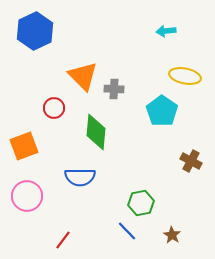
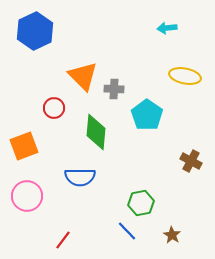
cyan arrow: moved 1 px right, 3 px up
cyan pentagon: moved 15 px left, 4 px down
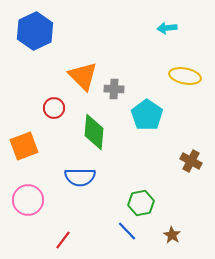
green diamond: moved 2 px left
pink circle: moved 1 px right, 4 px down
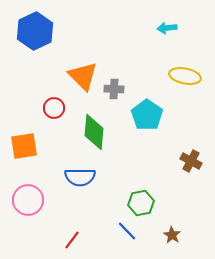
orange square: rotated 12 degrees clockwise
red line: moved 9 px right
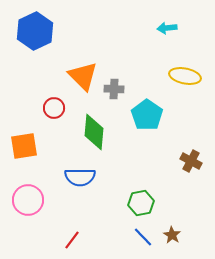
blue line: moved 16 px right, 6 px down
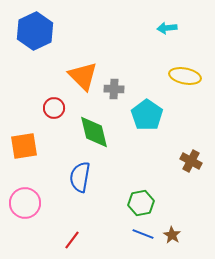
green diamond: rotated 18 degrees counterclockwise
blue semicircle: rotated 100 degrees clockwise
pink circle: moved 3 px left, 3 px down
blue line: moved 3 px up; rotated 25 degrees counterclockwise
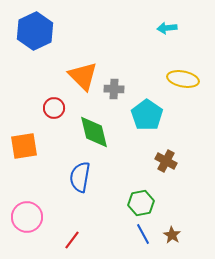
yellow ellipse: moved 2 px left, 3 px down
brown cross: moved 25 px left
pink circle: moved 2 px right, 14 px down
blue line: rotated 40 degrees clockwise
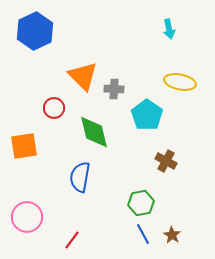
cyan arrow: moved 2 px right, 1 px down; rotated 96 degrees counterclockwise
yellow ellipse: moved 3 px left, 3 px down
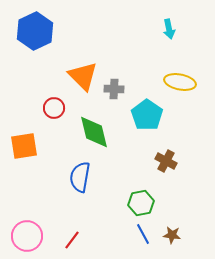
pink circle: moved 19 px down
brown star: rotated 24 degrees counterclockwise
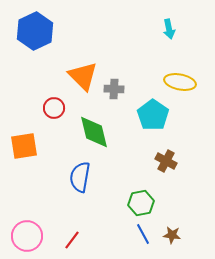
cyan pentagon: moved 6 px right
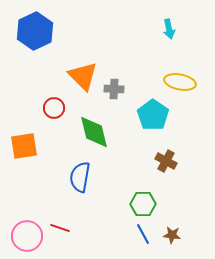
green hexagon: moved 2 px right, 1 px down; rotated 10 degrees clockwise
red line: moved 12 px left, 12 px up; rotated 72 degrees clockwise
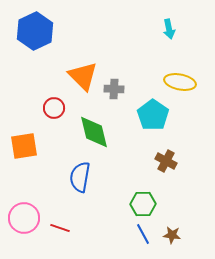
pink circle: moved 3 px left, 18 px up
